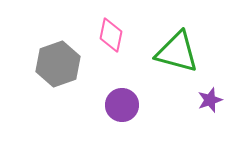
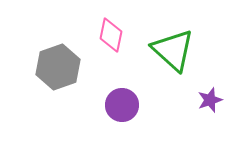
green triangle: moved 4 px left, 2 px up; rotated 27 degrees clockwise
gray hexagon: moved 3 px down
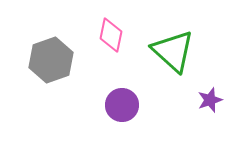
green triangle: moved 1 px down
gray hexagon: moved 7 px left, 7 px up
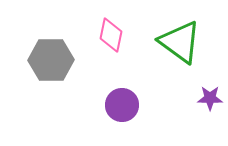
green triangle: moved 7 px right, 9 px up; rotated 6 degrees counterclockwise
gray hexagon: rotated 18 degrees clockwise
purple star: moved 2 px up; rotated 20 degrees clockwise
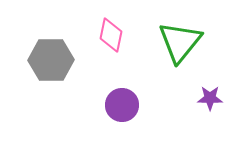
green triangle: rotated 33 degrees clockwise
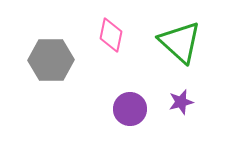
green triangle: rotated 27 degrees counterclockwise
purple star: moved 29 px left, 4 px down; rotated 15 degrees counterclockwise
purple circle: moved 8 px right, 4 px down
